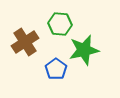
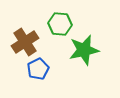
blue pentagon: moved 18 px left; rotated 10 degrees clockwise
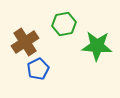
green hexagon: moved 4 px right; rotated 15 degrees counterclockwise
green star: moved 13 px right, 4 px up; rotated 16 degrees clockwise
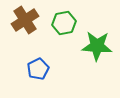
green hexagon: moved 1 px up
brown cross: moved 22 px up
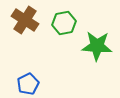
brown cross: rotated 24 degrees counterclockwise
blue pentagon: moved 10 px left, 15 px down
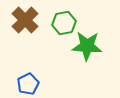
brown cross: rotated 12 degrees clockwise
green star: moved 10 px left
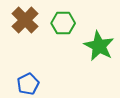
green hexagon: moved 1 px left; rotated 10 degrees clockwise
green star: moved 12 px right; rotated 24 degrees clockwise
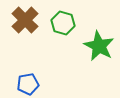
green hexagon: rotated 15 degrees clockwise
blue pentagon: rotated 15 degrees clockwise
